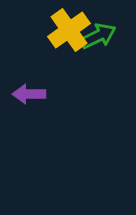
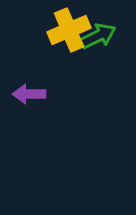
yellow cross: rotated 12 degrees clockwise
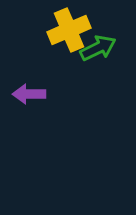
green arrow: moved 12 px down
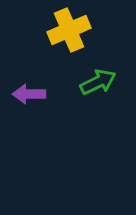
green arrow: moved 34 px down
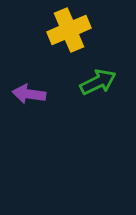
purple arrow: rotated 8 degrees clockwise
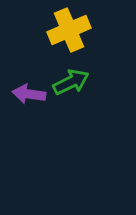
green arrow: moved 27 px left
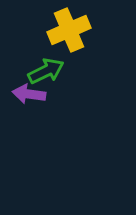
green arrow: moved 25 px left, 11 px up
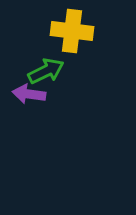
yellow cross: moved 3 px right, 1 px down; rotated 30 degrees clockwise
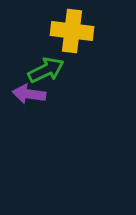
green arrow: moved 1 px up
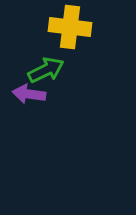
yellow cross: moved 2 px left, 4 px up
